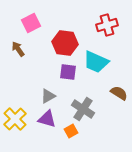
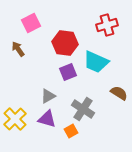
purple square: rotated 30 degrees counterclockwise
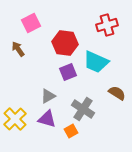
brown semicircle: moved 2 px left
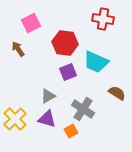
red cross: moved 4 px left, 6 px up; rotated 25 degrees clockwise
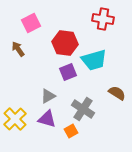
cyan trapezoid: moved 2 px left, 2 px up; rotated 40 degrees counterclockwise
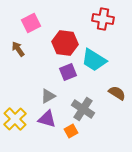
cyan trapezoid: rotated 48 degrees clockwise
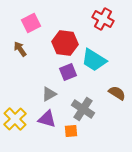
red cross: rotated 20 degrees clockwise
brown arrow: moved 2 px right
gray triangle: moved 1 px right, 2 px up
orange square: rotated 24 degrees clockwise
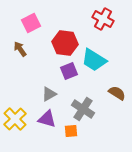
purple square: moved 1 px right, 1 px up
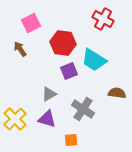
red hexagon: moved 2 px left
brown semicircle: rotated 24 degrees counterclockwise
orange square: moved 9 px down
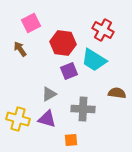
red cross: moved 11 px down
gray cross: rotated 30 degrees counterclockwise
yellow cross: moved 3 px right; rotated 30 degrees counterclockwise
